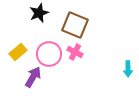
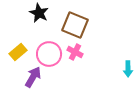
black star: rotated 24 degrees counterclockwise
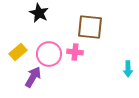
brown square: moved 15 px right, 2 px down; rotated 16 degrees counterclockwise
pink cross: rotated 21 degrees counterclockwise
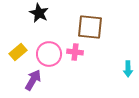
purple arrow: moved 3 px down
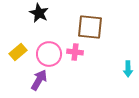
purple arrow: moved 6 px right
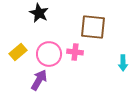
brown square: moved 3 px right
cyan arrow: moved 5 px left, 6 px up
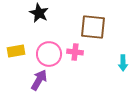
yellow rectangle: moved 2 px left, 1 px up; rotated 30 degrees clockwise
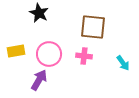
pink cross: moved 9 px right, 4 px down
cyan arrow: rotated 35 degrees counterclockwise
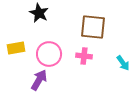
yellow rectangle: moved 3 px up
